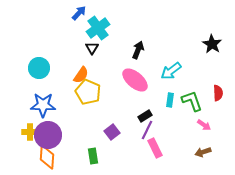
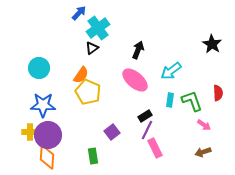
black triangle: rotated 24 degrees clockwise
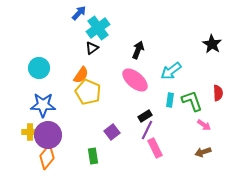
orange diamond: rotated 35 degrees clockwise
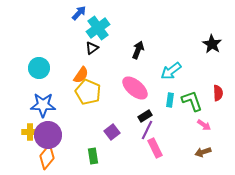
pink ellipse: moved 8 px down
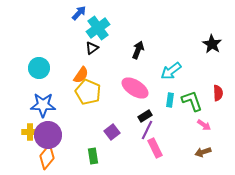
pink ellipse: rotated 8 degrees counterclockwise
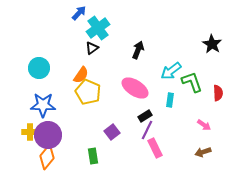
green L-shape: moved 19 px up
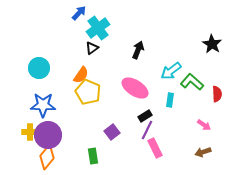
green L-shape: rotated 30 degrees counterclockwise
red semicircle: moved 1 px left, 1 px down
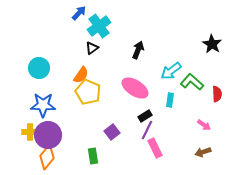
cyan cross: moved 1 px right, 2 px up
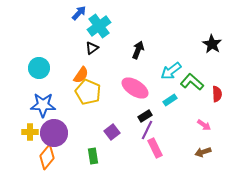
cyan rectangle: rotated 48 degrees clockwise
purple circle: moved 6 px right, 2 px up
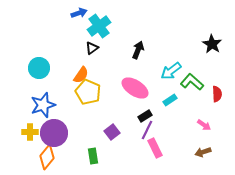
blue arrow: rotated 28 degrees clockwise
blue star: rotated 20 degrees counterclockwise
